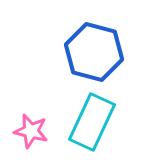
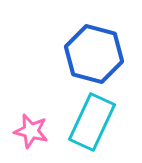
blue hexagon: moved 2 px down
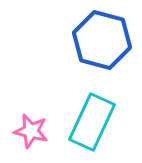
blue hexagon: moved 8 px right, 14 px up
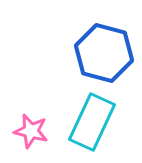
blue hexagon: moved 2 px right, 13 px down
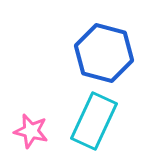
cyan rectangle: moved 2 px right, 1 px up
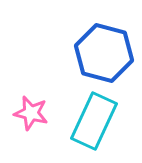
pink star: moved 18 px up
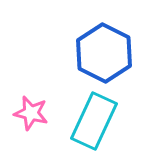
blue hexagon: rotated 12 degrees clockwise
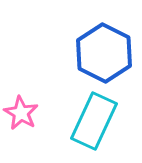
pink star: moved 10 px left; rotated 16 degrees clockwise
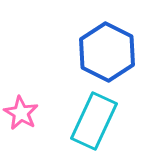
blue hexagon: moved 3 px right, 1 px up
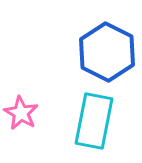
cyan rectangle: rotated 14 degrees counterclockwise
